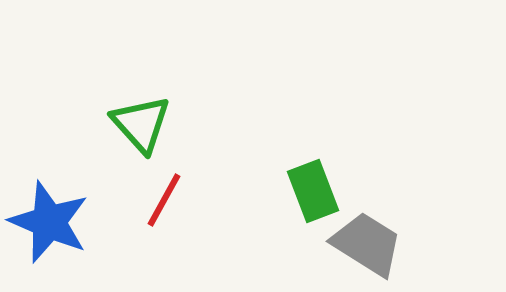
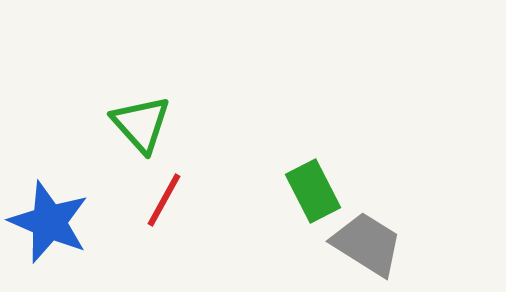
green rectangle: rotated 6 degrees counterclockwise
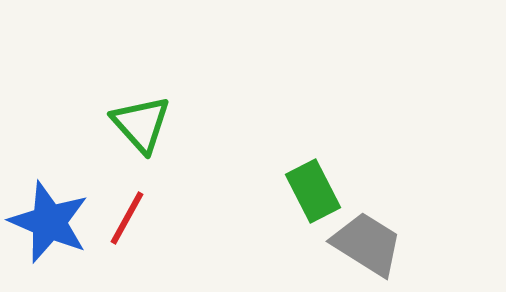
red line: moved 37 px left, 18 px down
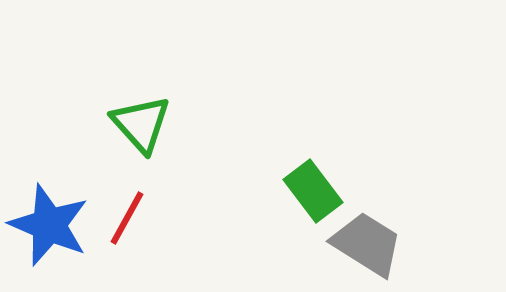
green rectangle: rotated 10 degrees counterclockwise
blue star: moved 3 px down
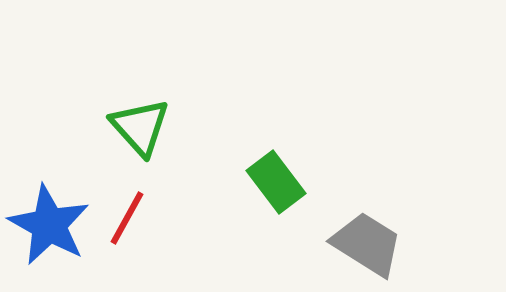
green triangle: moved 1 px left, 3 px down
green rectangle: moved 37 px left, 9 px up
blue star: rotated 6 degrees clockwise
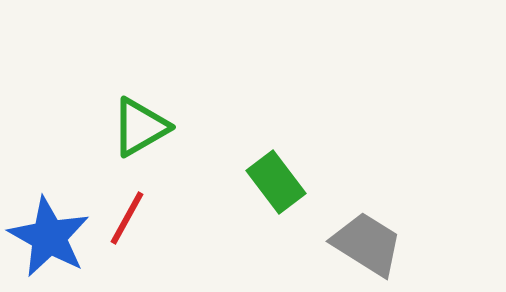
green triangle: rotated 42 degrees clockwise
blue star: moved 12 px down
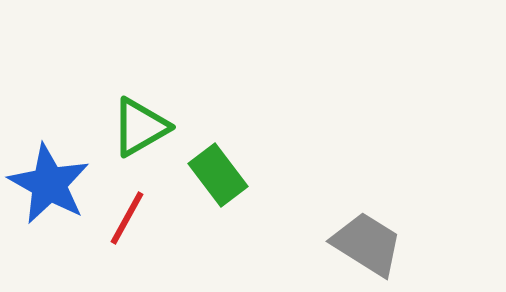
green rectangle: moved 58 px left, 7 px up
blue star: moved 53 px up
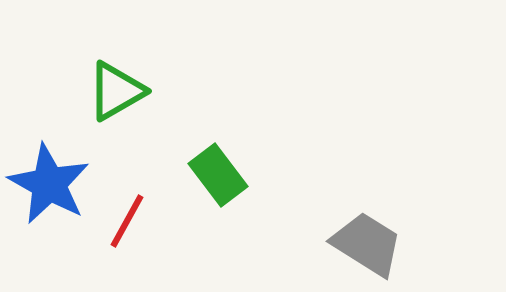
green triangle: moved 24 px left, 36 px up
red line: moved 3 px down
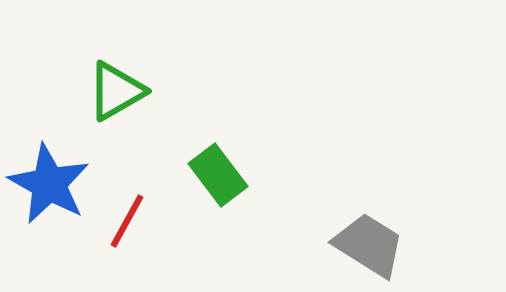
gray trapezoid: moved 2 px right, 1 px down
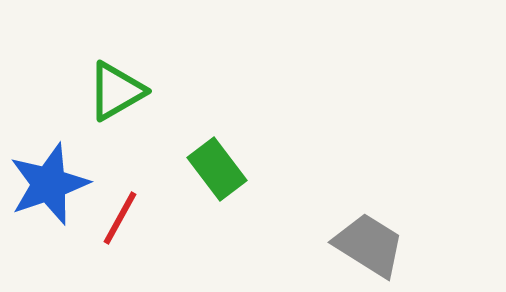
green rectangle: moved 1 px left, 6 px up
blue star: rotated 24 degrees clockwise
red line: moved 7 px left, 3 px up
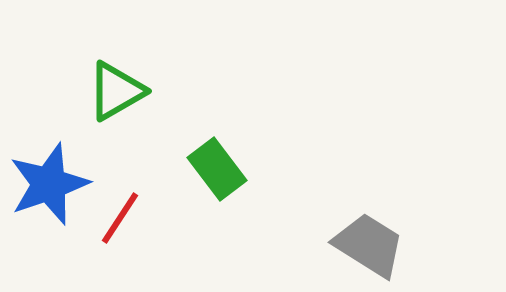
red line: rotated 4 degrees clockwise
